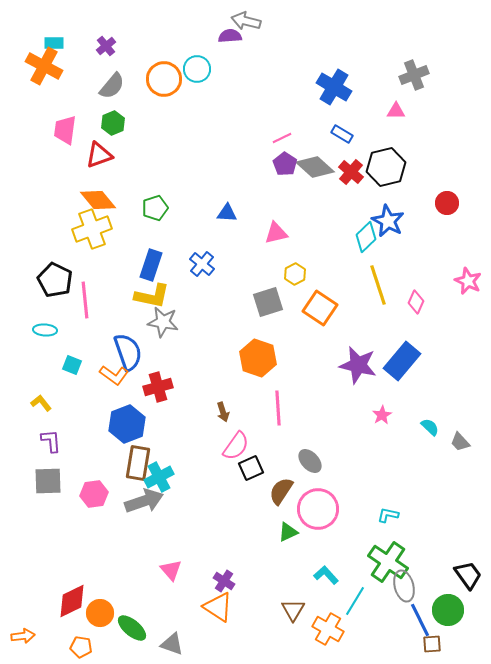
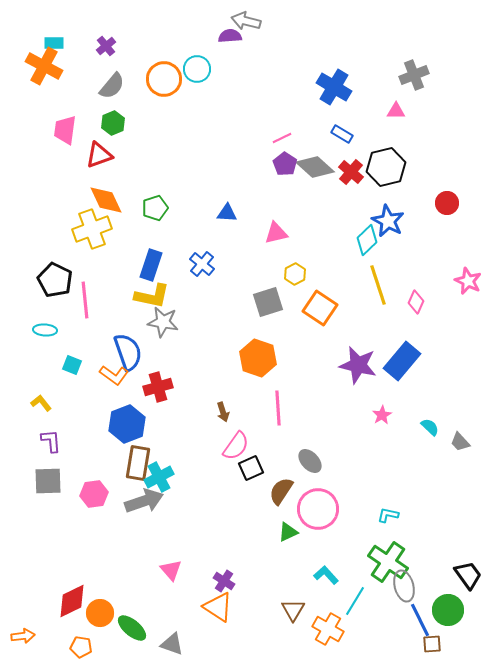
orange diamond at (98, 200): moved 8 px right; rotated 15 degrees clockwise
cyan diamond at (366, 237): moved 1 px right, 3 px down
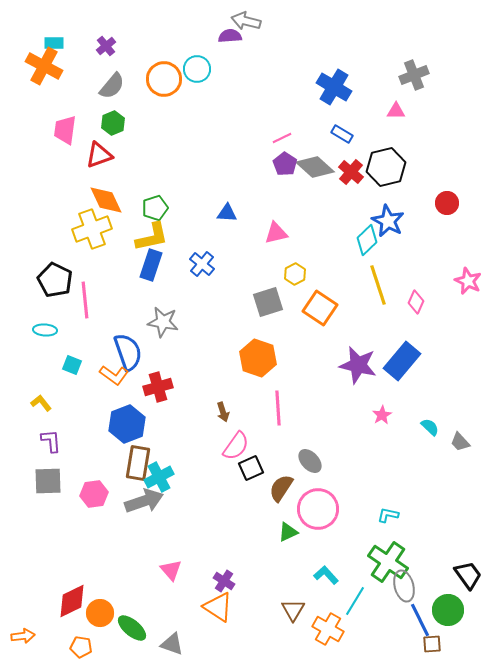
yellow L-shape at (152, 296): moved 59 px up; rotated 24 degrees counterclockwise
brown semicircle at (281, 491): moved 3 px up
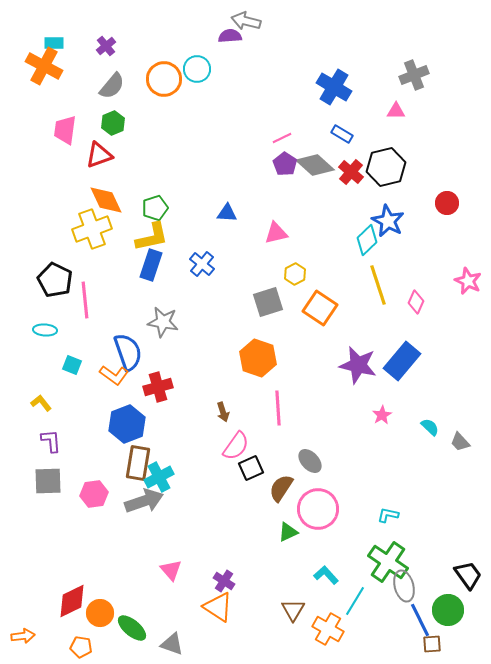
gray diamond at (315, 167): moved 2 px up
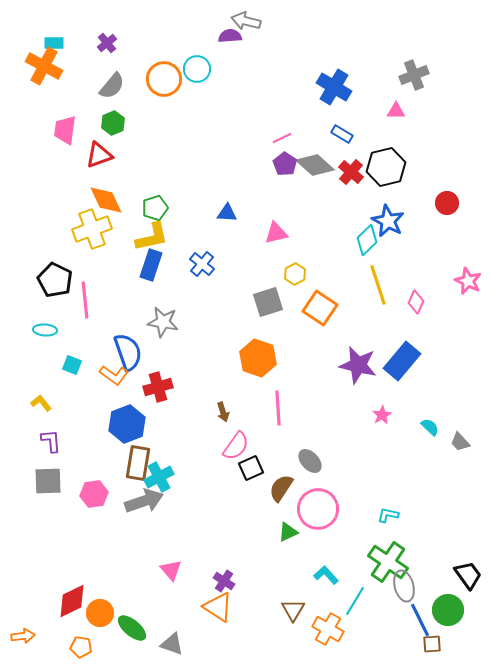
purple cross at (106, 46): moved 1 px right, 3 px up
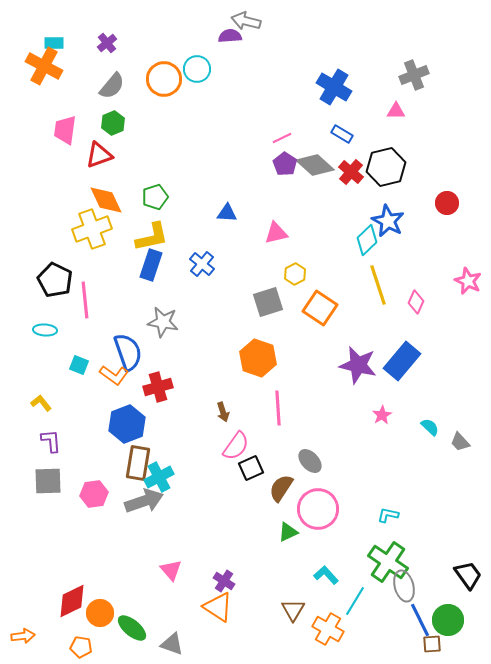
green pentagon at (155, 208): moved 11 px up
cyan square at (72, 365): moved 7 px right
green circle at (448, 610): moved 10 px down
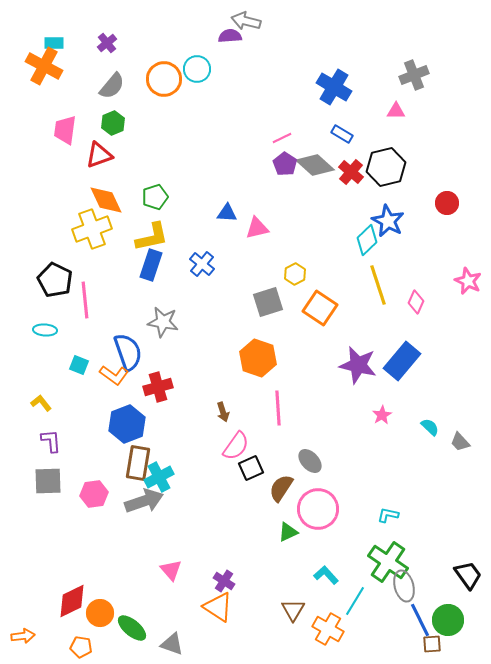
pink triangle at (276, 233): moved 19 px left, 5 px up
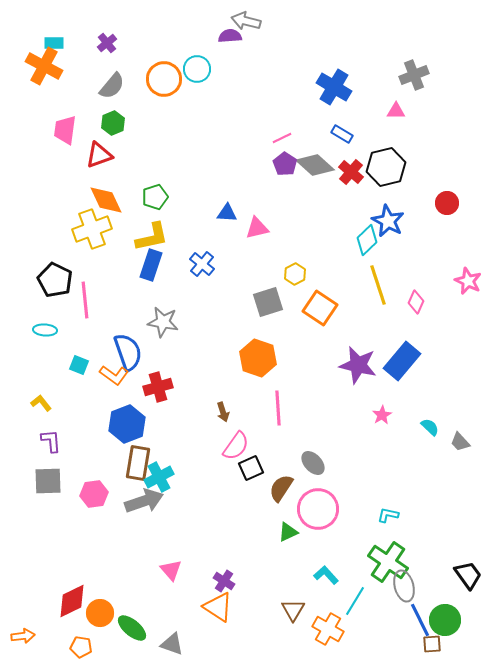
gray ellipse at (310, 461): moved 3 px right, 2 px down
green circle at (448, 620): moved 3 px left
